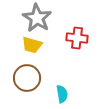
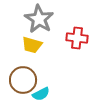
gray star: moved 2 px right, 1 px down
brown circle: moved 4 px left, 2 px down
cyan semicircle: moved 21 px left; rotated 72 degrees clockwise
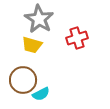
red cross: rotated 25 degrees counterclockwise
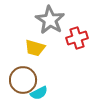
gray star: moved 11 px right, 1 px down
yellow trapezoid: moved 3 px right, 3 px down
cyan semicircle: moved 2 px left, 1 px up
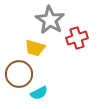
brown circle: moved 4 px left, 6 px up
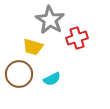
yellow trapezoid: moved 2 px left, 1 px up
cyan semicircle: moved 13 px right, 14 px up
